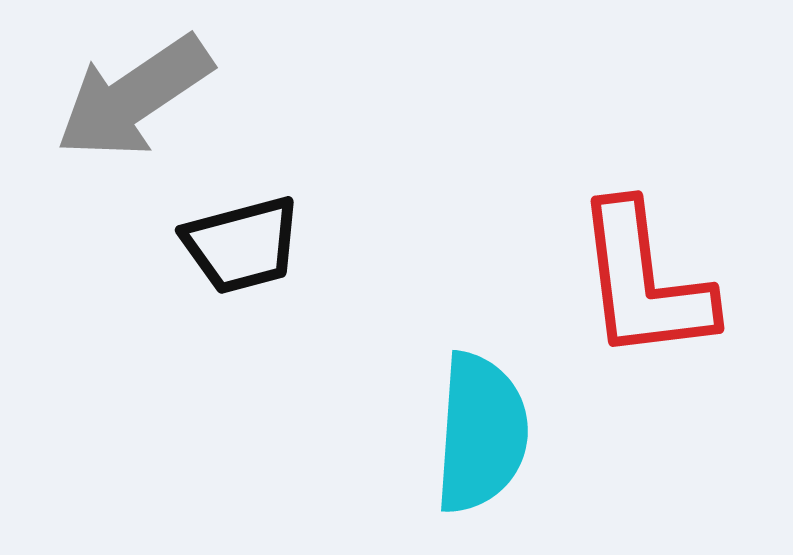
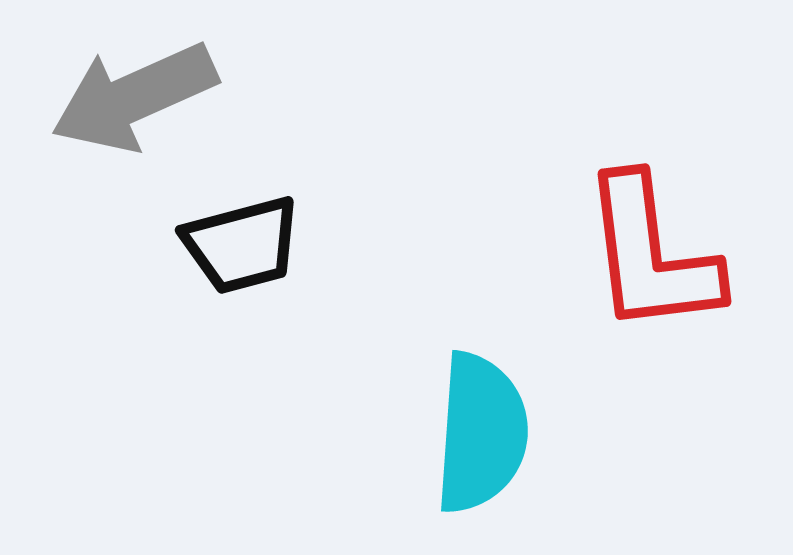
gray arrow: rotated 10 degrees clockwise
red L-shape: moved 7 px right, 27 px up
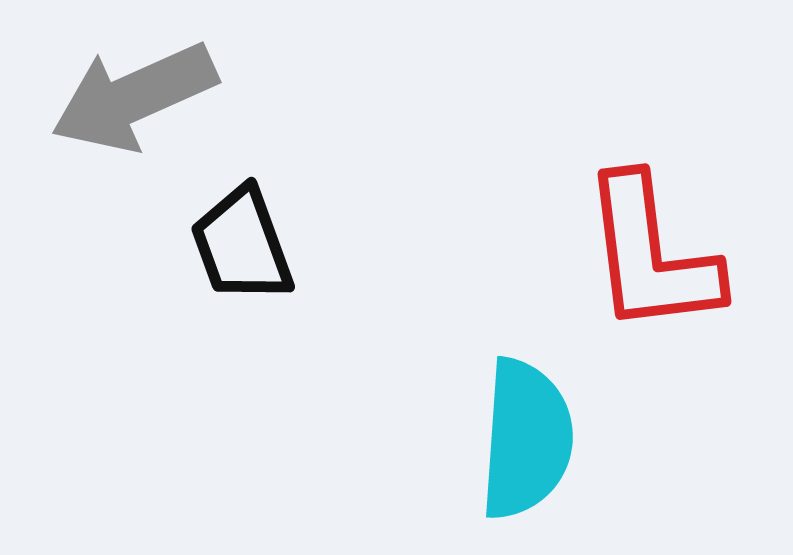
black trapezoid: rotated 85 degrees clockwise
cyan semicircle: moved 45 px right, 6 px down
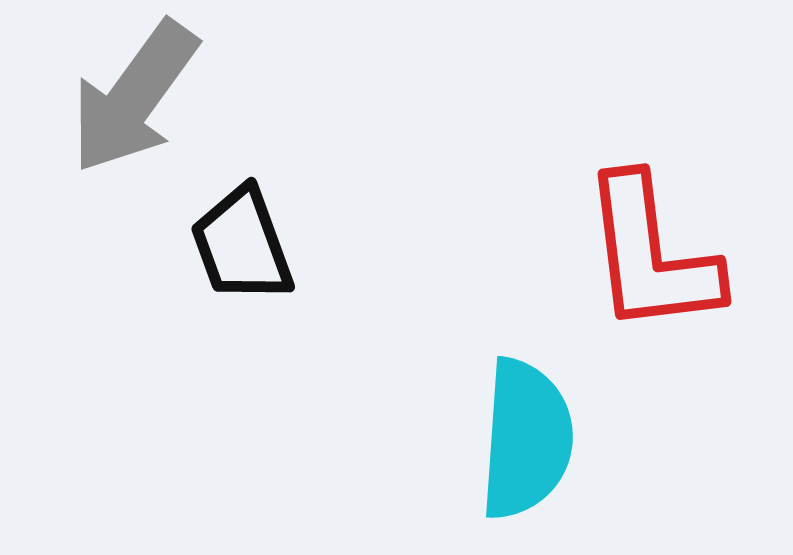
gray arrow: rotated 30 degrees counterclockwise
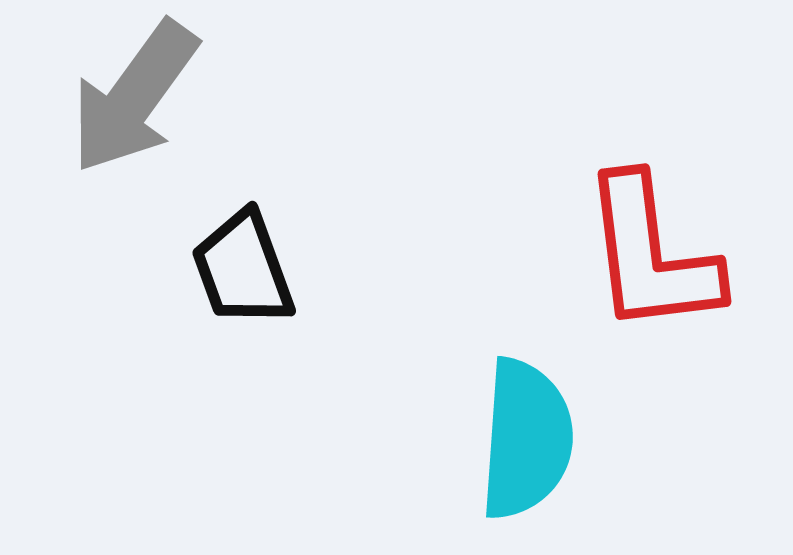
black trapezoid: moved 1 px right, 24 px down
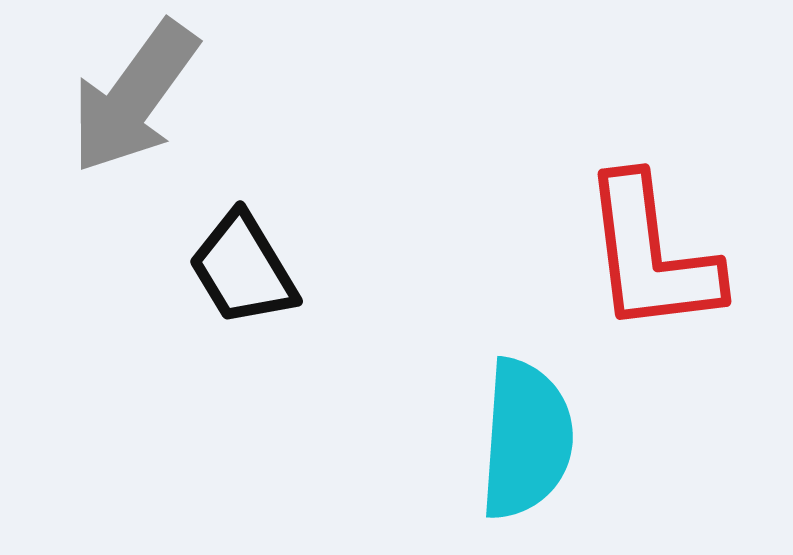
black trapezoid: rotated 11 degrees counterclockwise
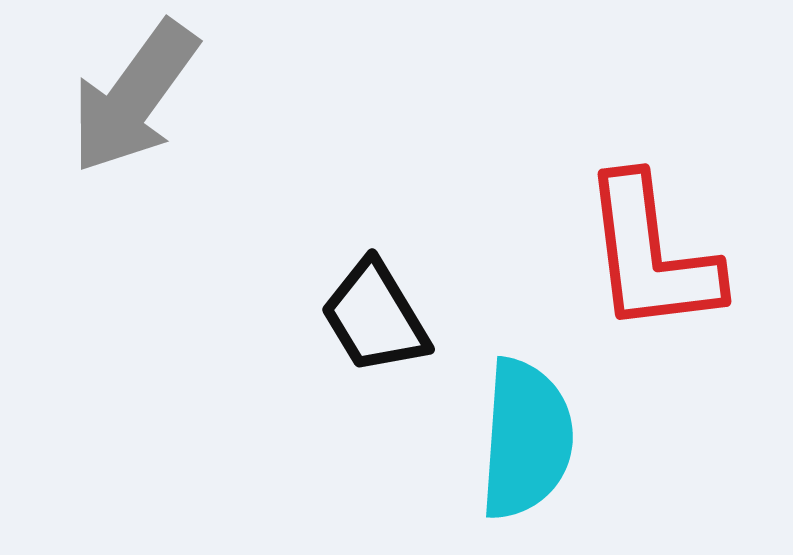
black trapezoid: moved 132 px right, 48 px down
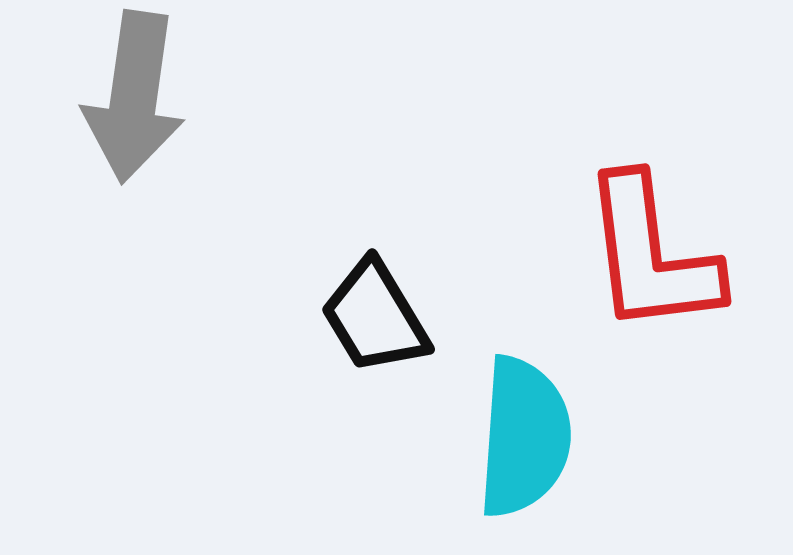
gray arrow: rotated 28 degrees counterclockwise
cyan semicircle: moved 2 px left, 2 px up
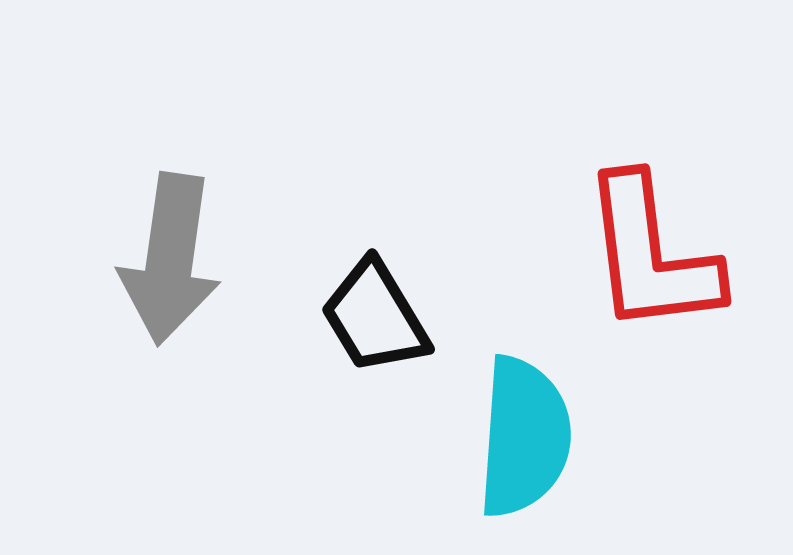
gray arrow: moved 36 px right, 162 px down
